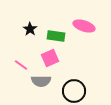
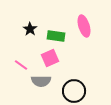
pink ellipse: rotated 55 degrees clockwise
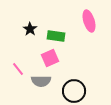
pink ellipse: moved 5 px right, 5 px up
pink line: moved 3 px left, 4 px down; rotated 16 degrees clockwise
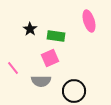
pink line: moved 5 px left, 1 px up
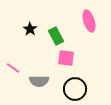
green rectangle: rotated 54 degrees clockwise
pink square: moved 16 px right; rotated 30 degrees clockwise
pink line: rotated 16 degrees counterclockwise
gray semicircle: moved 2 px left
black circle: moved 1 px right, 2 px up
